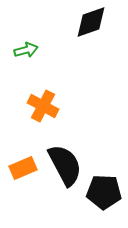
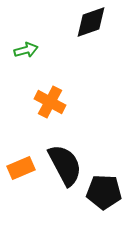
orange cross: moved 7 px right, 4 px up
orange rectangle: moved 2 px left
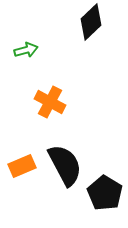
black diamond: rotated 24 degrees counterclockwise
orange rectangle: moved 1 px right, 2 px up
black pentagon: moved 1 px right, 1 px down; rotated 28 degrees clockwise
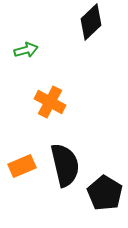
black semicircle: rotated 15 degrees clockwise
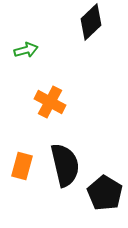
orange rectangle: rotated 52 degrees counterclockwise
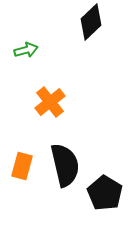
orange cross: rotated 24 degrees clockwise
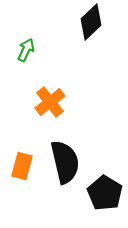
green arrow: rotated 50 degrees counterclockwise
black semicircle: moved 3 px up
